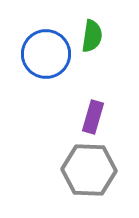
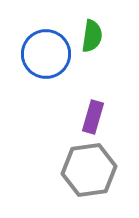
gray hexagon: rotated 10 degrees counterclockwise
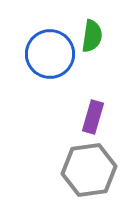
blue circle: moved 4 px right
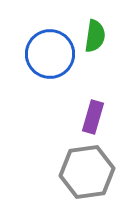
green semicircle: moved 3 px right
gray hexagon: moved 2 px left, 2 px down
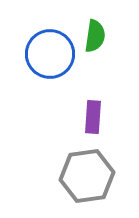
purple rectangle: rotated 12 degrees counterclockwise
gray hexagon: moved 4 px down
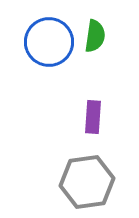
blue circle: moved 1 px left, 12 px up
gray hexagon: moved 6 px down
